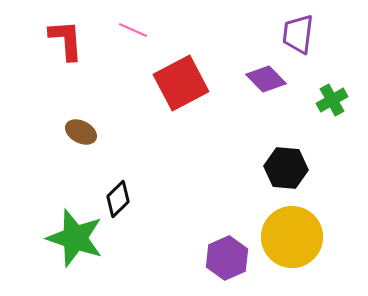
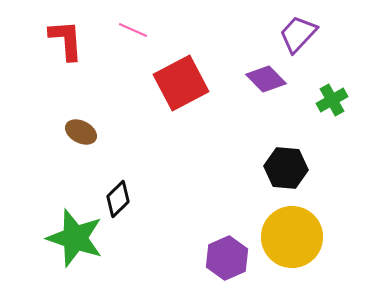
purple trapezoid: rotated 36 degrees clockwise
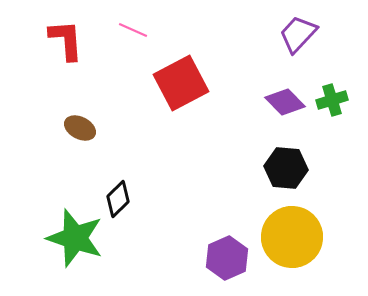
purple diamond: moved 19 px right, 23 px down
green cross: rotated 12 degrees clockwise
brown ellipse: moved 1 px left, 4 px up
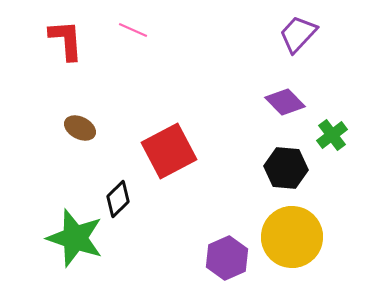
red square: moved 12 px left, 68 px down
green cross: moved 35 px down; rotated 20 degrees counterclockwise
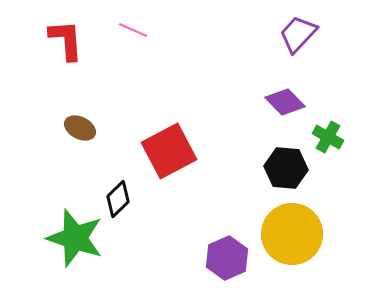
green cross: moved 4 px left, 2 px down; rotated 24 degrees counterclockwise
yellow circle: moved 3 px up
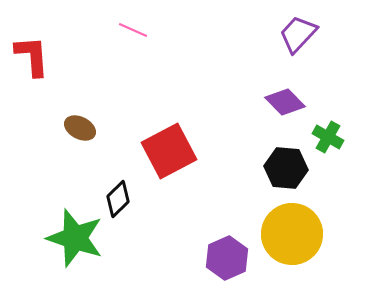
red L-shape: moved 34 px left, 16 px down
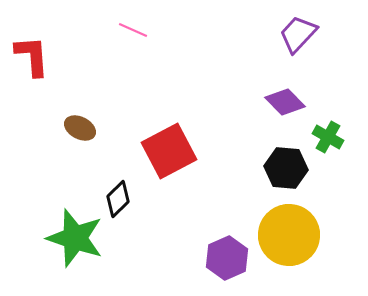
yellow circle: moved 3 px left, 1 px down
